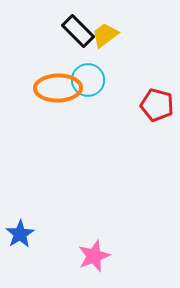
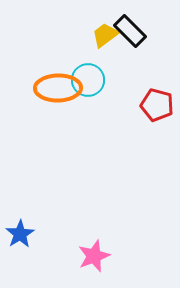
black rectangle: moved 52 px right
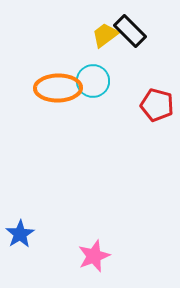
cyan circle: moved 5 px right, 1 px down
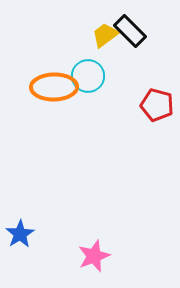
cyan circle: moved 5 px left, 5 px up
orange ellipse: moved 4 px left, 1 px up
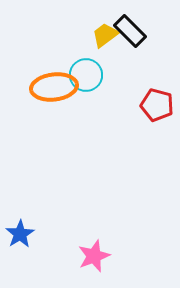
cyan circle: moved 2 px left, 1 px up
orange ellipse: rotated 6 degrees counterclockwise
